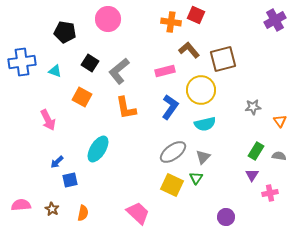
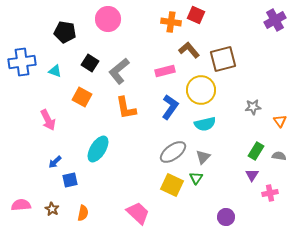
blue arrow: moved 2 px left
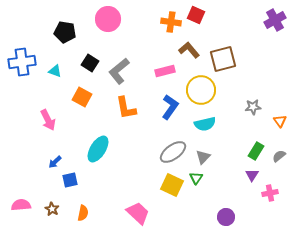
gray semicircle: rotated 48 degrees counterclockwise
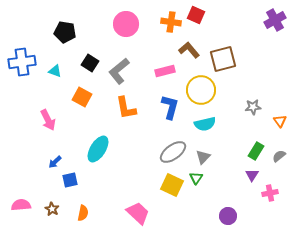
pink circle: moved 18 px right, 5 px down
blue L-shape: rotated 20 degrees counterclockwise
purple circle: moved 2 px right, 1 px up
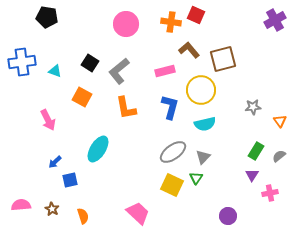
black pentagon: moved 18 px left, 15 px up
orange semicircle: moved 3 px down; rotated 28 degrees counterclockwise
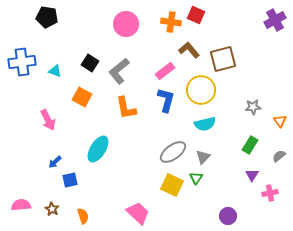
pink rectangle: rotated 24 degrees counterclockwise
blue L-shape: moved 4 px left, 7 px up
green rectangle: moved 6 px left, 6 px up
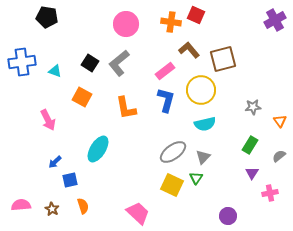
gray L-shape: moved 8 px up
purple triangle: moved 2 px up
orange semicircle: moved 10 px up
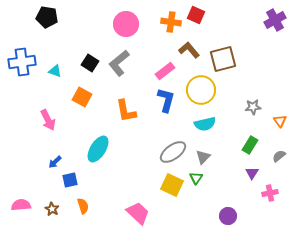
orange L-shape: moved 3 px down
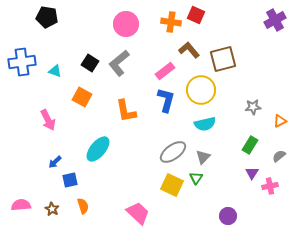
orange triangle: rotated 40 degrees clockwise
cyan ellipse: rotated 8 degrees clockwise
pink cross: moved 7 px up
